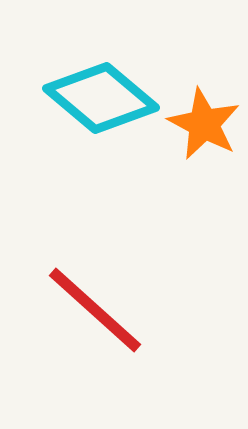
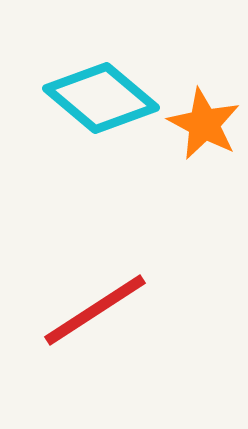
red line: rotated 75 degrees counterclockwise
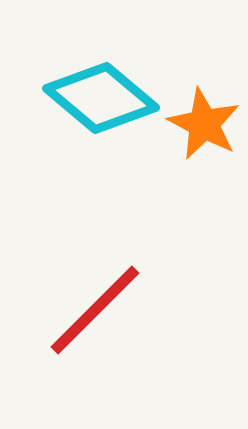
red line: rotated 12 degrees counterclockwise
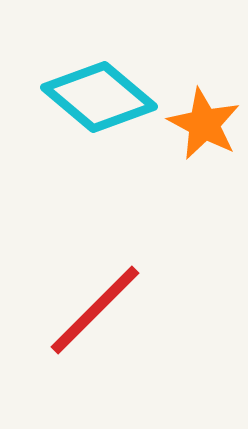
cyan diamond: moved 2 px left, 1 px up
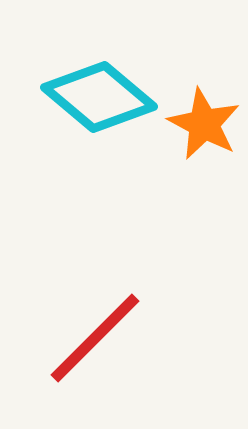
red line: moved 28 px down
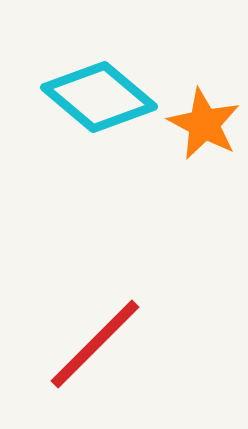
red line: moved 6 px down
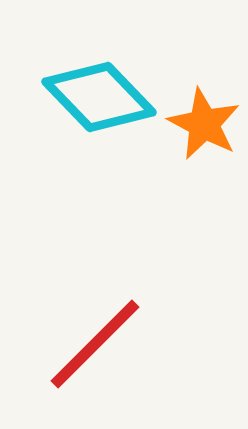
cyan diamond: rotated 6 degrees clockwise
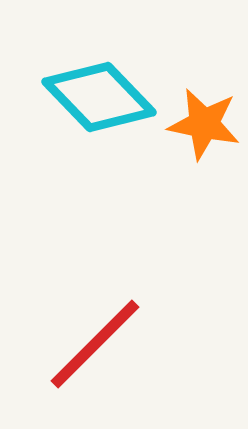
orange star: rotated 16 degrees counterclockwise
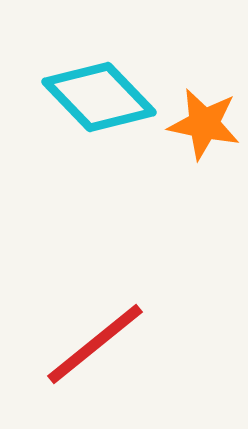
red line: rotated 6 degrees clockwise
